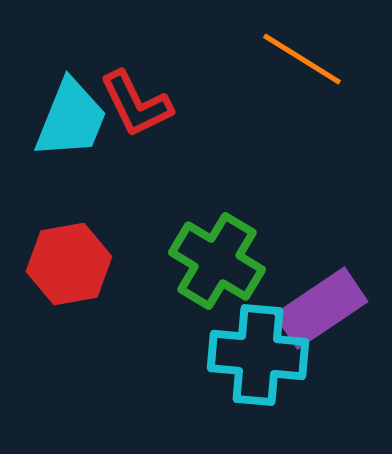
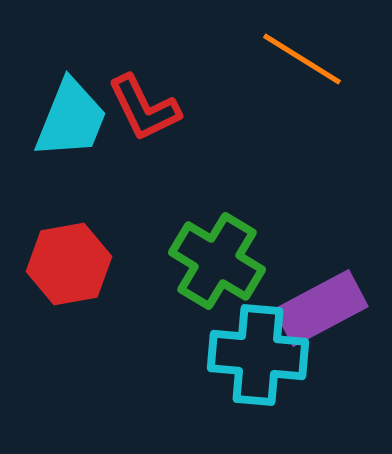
red L-shape: moved 8 px right, 4 px down
purple rectangle: rotated 6 degrees clockwise
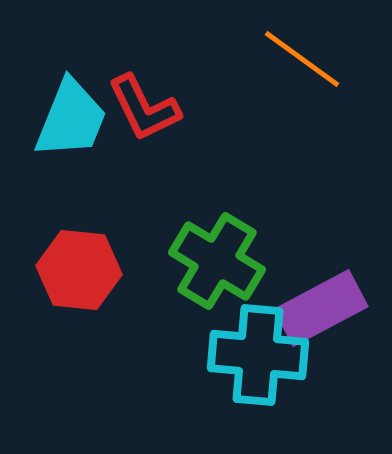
orange line: rotated 4 degrees clockwise
red hexagon: moved 10 px right, 6 px down; rotated 16 degrees clockwise
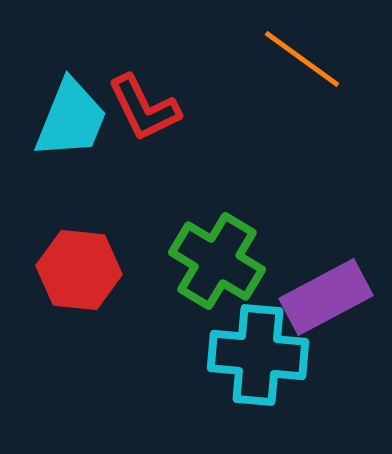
purple rectangle: moved 5 px right, 11 px up
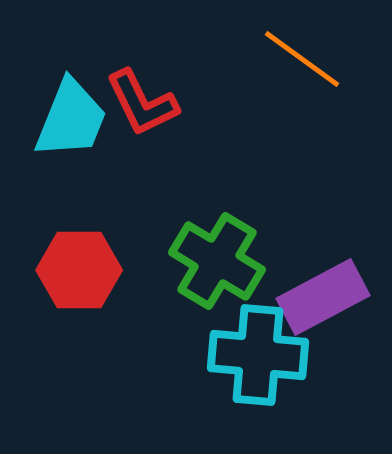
red L-shape: moved 2 px left, 5 px up
red hexagon: rotated 6 degrees counterclockwise
purple rectangle: moved 3 px left
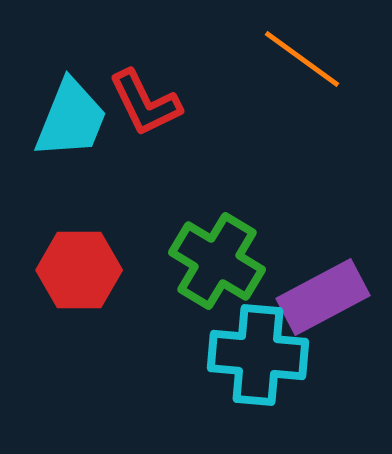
red L-shape: moved 3 px right
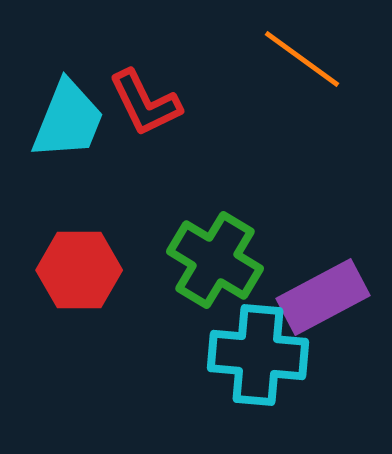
cyan trapezoid: moved 3 px left, 1 px down
green cross: moved 2 px left, 1 px up
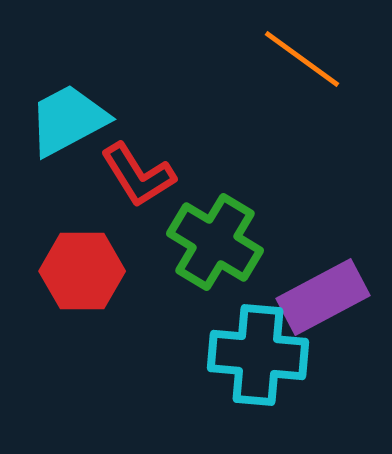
red L-shape: moved 7 px left, 72 px down; rotated 6 degrees counterclockwise
cyan trapezoid: rotated 140 degrees counterclockwise
green cross: moved 18 px up
red hexagon: moved 3 px right, 1 px down
